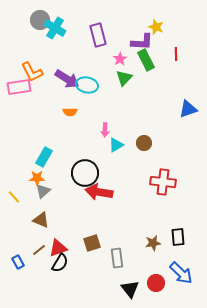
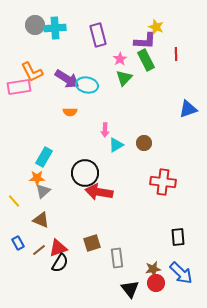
gray circle: moved 5 px left, 5 px down
cyan cross: rotated 35 degrees counterclockwise
purple L-shape: moved 3 px right, 1 px up
yellow line: moved 4 px down
brown star: moved 26 px down
blue rectangle: moved 19 px up
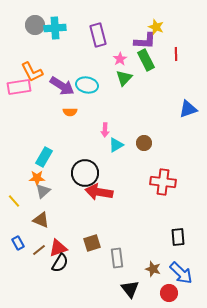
purple arrow: moved 5 px left, 7 px down
brown star: rotated 28 degrees clockwise
red circle: moved 13 px right, 10 px down
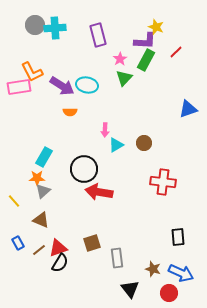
red line: moved 2 px up; rotated 48 degrees clockwise
green rectangle: rotated 55 degrees clockwise
black circle: moved 1 px left, 4 px up
blue arrow: rotated 20 degrees counterclockwise
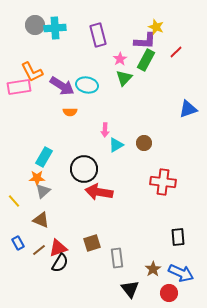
brown star: rotated 21 degrees clockwise
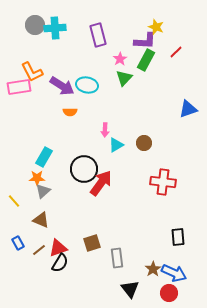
red arrow: moved 2 px right, 9 px up; rotated 116 degrees clockwise
blue arrow: moved 7 px left
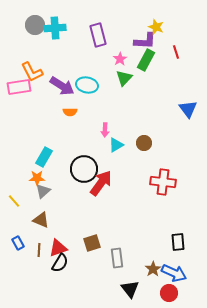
red line: rotated 64 degrees counterclockwise
blue triangle: rotated 48 degrees counterclockwise
black rectangle: moved 5 px down
brown line: rotated 48 degrees counterclockwise
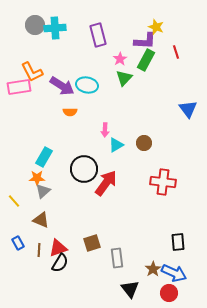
red arrow: moved 5 px right
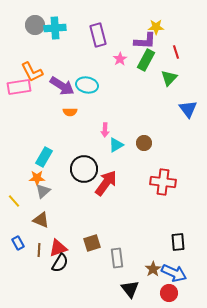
yellow star: rotated 21 degrees counterclockwise
green triangle: moved 45 px right
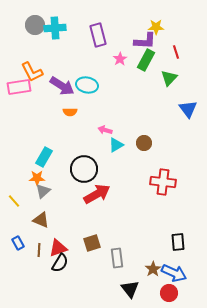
pink arrow: rotated 104 degrees clockwise
red arrow: moved 9 px left, 11 px down; rotated 24 degrees clockwise
